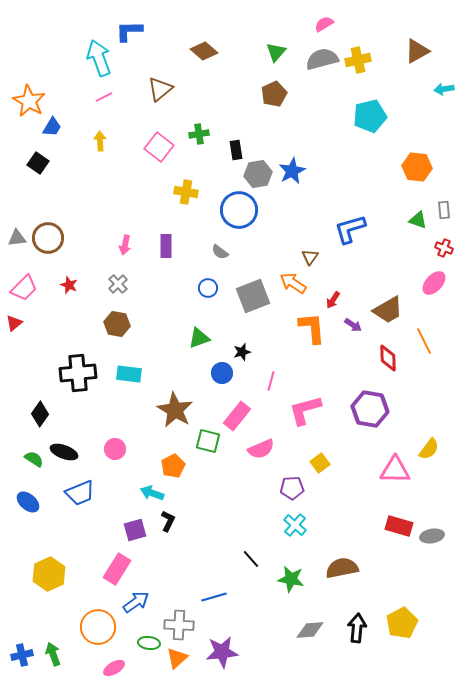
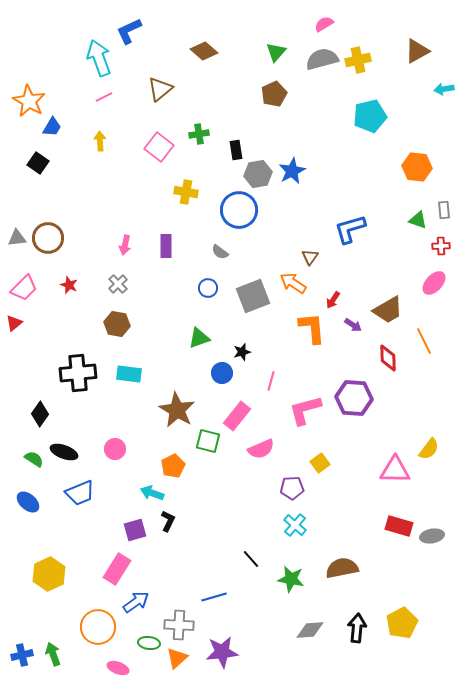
blue L-shape at (129, 31): rotated 24 degrees counterclockwise
red cross at (444, 248): moved 3 px left, 2 px up; rotated 24 degrees counterclockwise
purple hexagon at (370, 409): moved 16 px left, 11 px up; rotated 6 degrees counterclockwise
brown star at (175, 410): moved 2 px right
pink ellipse at (114, 668): moved 4 px right; rotated 50 degrees clockwise
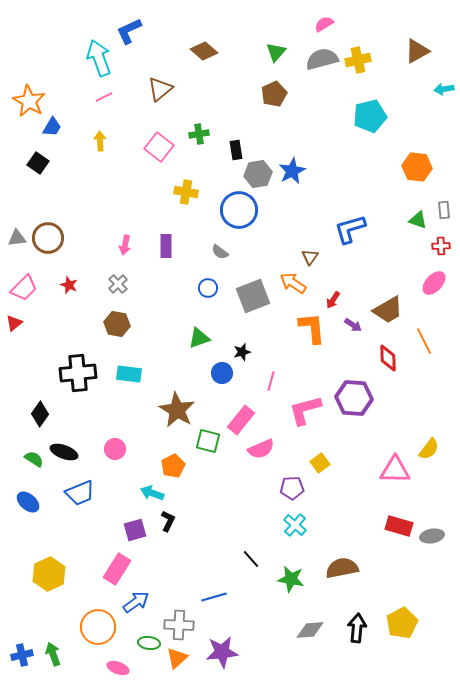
pink rectangle at (237, 416): moved 4 px right, 4 px down
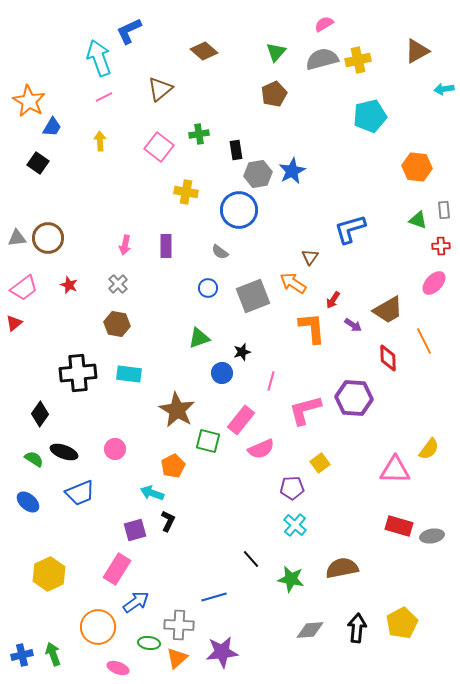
pink trapezoid at (24, 288): rotated 8 degrees clockwise
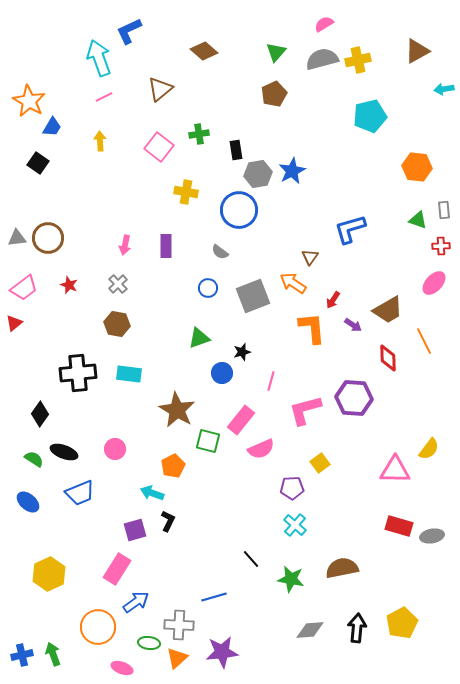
pink ellipse at (118, 668): moved 4 px right
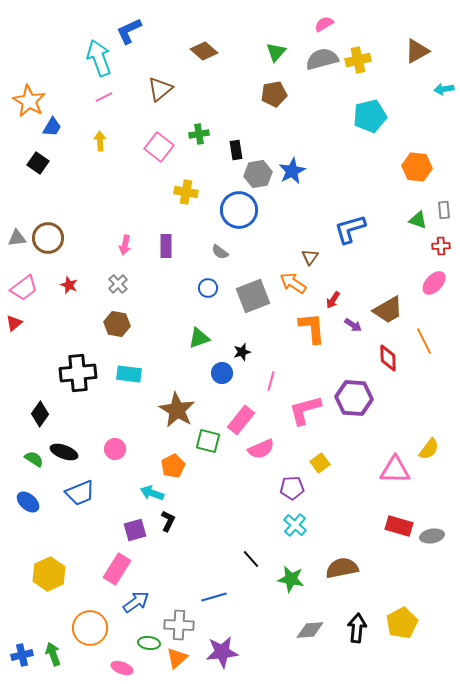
brown pentagon at (274, 94): rotated 15 degrees clockwise
orange circle at (98, 627): moved 8 px left, 1 px down
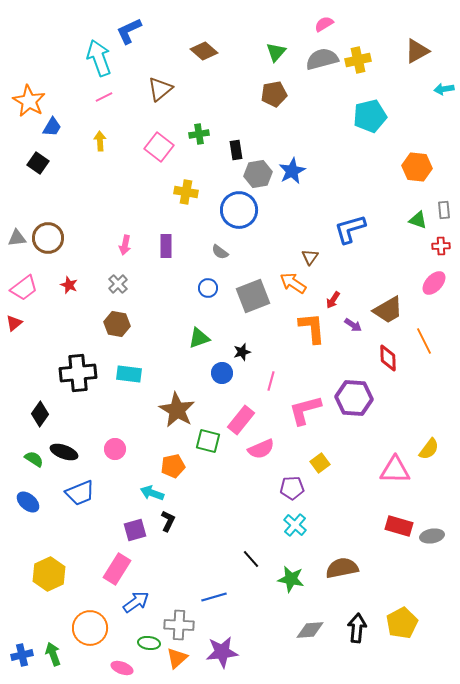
orange pentagon at (173, 466): rotated 15 degrees clockwise
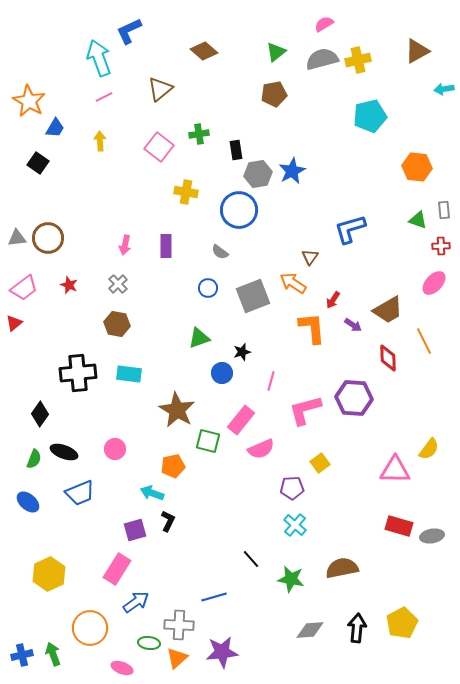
green triangle at (276, 52): rotated 10 degrees clockwise
blue trapezoid at (52, 127): moved 3 px right, 1 px down
green semicircle at (34, 459): rotated 78 degrees clockwise
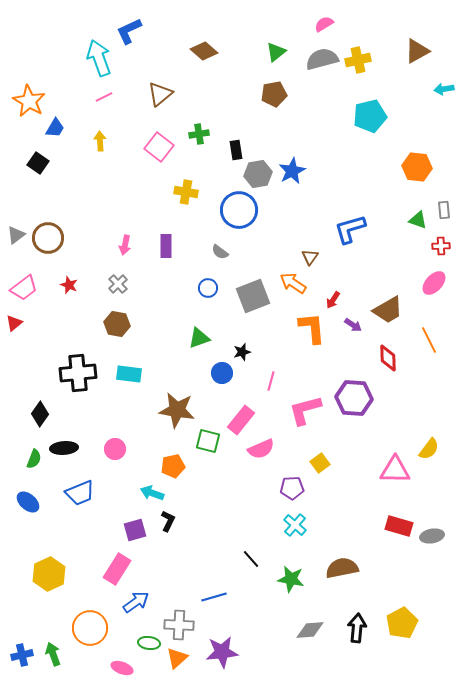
brown triangle at (160, 89): moved 5 px down
gray triangle at (17, 238): moved 1 px left, 3 px up; rotated 30 degrees counterclockwise
orange line at (424, 341): moved 5 px right, 1 px up
brown star at (177, 410): rotated 21 degrees counterclockwise
black ellipse at (64, 452): moved 4 px up; rotated 24 degrees counterclockwise
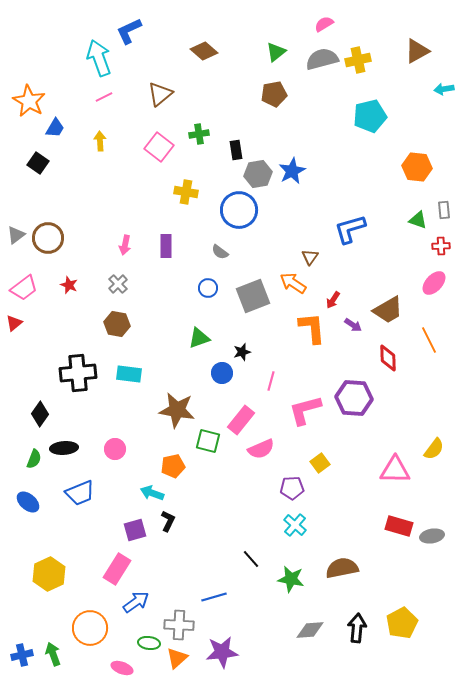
yellow semicircle at (429, 449): moved 5 px right
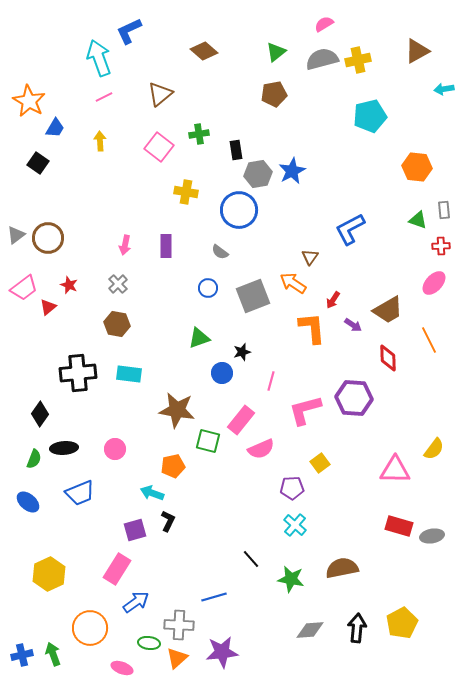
blue L-shape at (350, 229): rotated 12 degrees counterclockwise
red triangle at (14, 323): moved 34 px right, 16 px up
